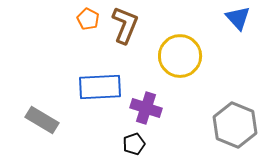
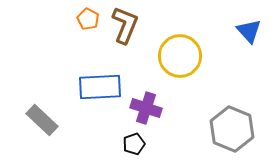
blue triangle: moved 11 px right, 13 px down
gray rectangle: rotated 12 degrees clockwise
gray hexagon: moved 3 px left, 4 px down
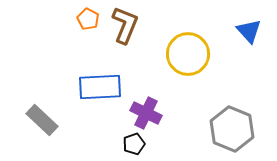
yellow circle: moved 8 px right, 2 px up
purple cross: moved 5 px down; rotated 8 degrees clockwise
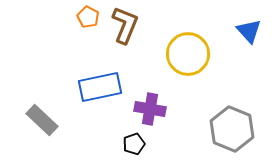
orange pentagon: moved 2 px up
blue rectangle: rotated 9 degrees counterclockwise
purple cross: moved 4 px right, 4 px up; rotated 16 degrees counterclockwise
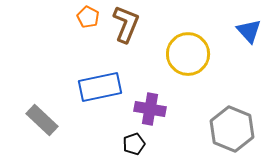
brown L-shape: moved 1 px right, 1 px up
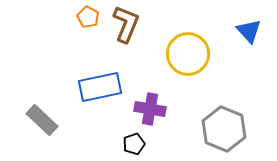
gray hexagon: moved 8 px left
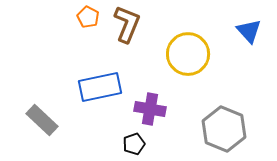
brown L-shape: moved 1 px right
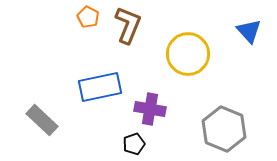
brown L-shape: moved 1 px right, 1 px down
